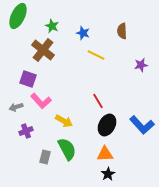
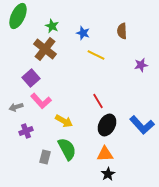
brown cross: moved 2 px right, 1 px up
purple square: moved 3 px right, 1 px up; rotated 30 degrees clockwise
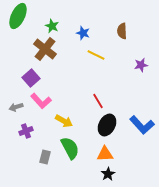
green semicircle: moved 3 px right, 1 px up
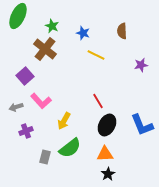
purple square: moved 6 px left, 2 px up
yellow arrow: rotated 90 degrees clockwise
blue L-shape: rotated 20 degrees clockwise
green semicircle: rotated 80 degrees clockwise
